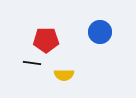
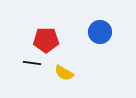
yellow semicircle: moved 2 px up; rotated 30 degrees clockwise
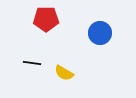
blue circle: moved 1 px down
red pentagon: moved 21 px up
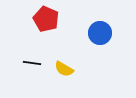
red pentagon: rotated 25 degrees clockwise
yellow semicircle: moved 4 px up
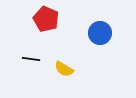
black line: moved 1 px left, 4 px up
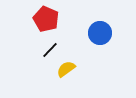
black line: moved 19 px right, 9 px up; rotated 54 degrees counterclockwise
yellow semicircle: moved 2 px right; rotated 114 degrees clockwise
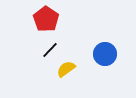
red pentagon: rotated 10 degrees clockwise
blue circle: moved 5 px right, 21 px down
